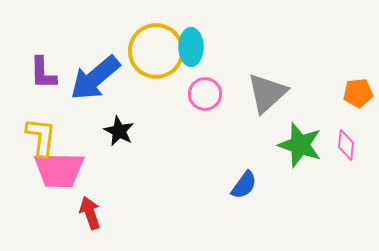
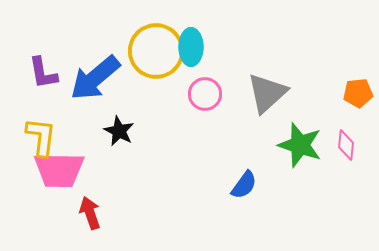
purple L-shape: rotated 9 degrees counterclockwise
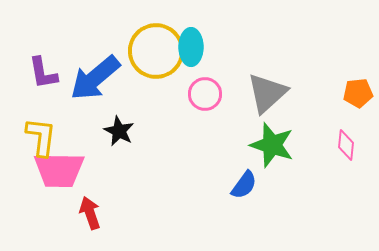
green star: moved 28 px left
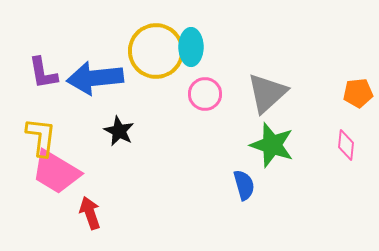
blue arrow: rotated 34 degrees clockwise
pink trapezoid: moved 3 px left, 2 px down; rotated 30 degrees clockwise
blue semicircle: rotated 52 degrees counterclockwise
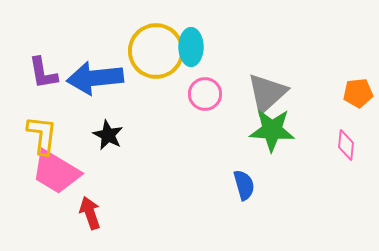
black star: moved 11 px left, 4 px down
yellow L-shape: moved 1 px right, 2 px up
green star: moved 15 px up; rotated 15 degrees counterclockwise
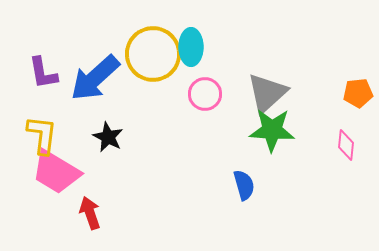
yellow circle: moved 3 px left, 3 px down
blue arrow: rotated 36 degrees counterclockwise
black star: moved 2 px down
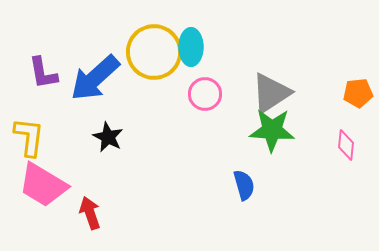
yellow circle: moved 1 px right, 2 px up
gray triangle: moved 4 px right; rotated 9 degrees clockwise
yellow L-shape: moved 13 px left, 2 px down
pink trapezoid: moved 13 px left, 13 px down
